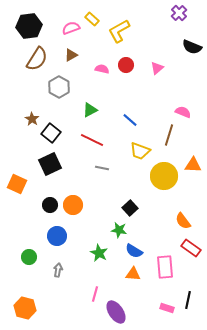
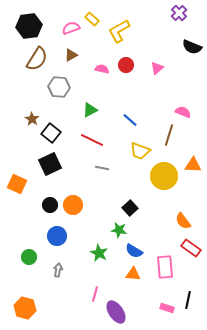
gray hexagon at (59, 87): rotated 25 degrees counterclockwise
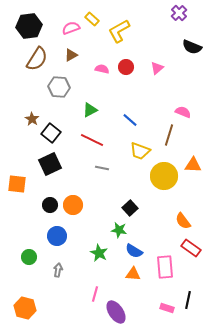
red circle at (126, 65): moved 2 px down
orange square at (17, 184): rotated 18 degrees counterclockwise
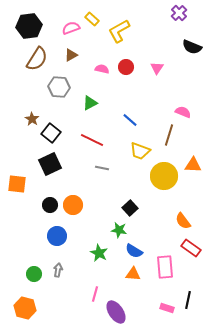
pink triangle at (157, 68): rotated 16 degrees counterclockwise
green triangle at (90, 110): moved 7 px up
green circle at (29, 257): moved 5 px right, 17 px down
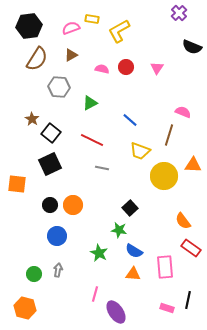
yellow rectangle at (92, 19): rotated 32 degrees counterclockwise
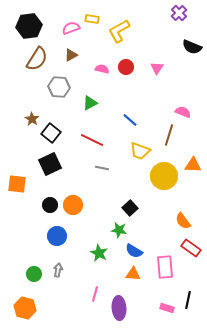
purple ellipse at (116, 312): moved 3 px right, 4 px up; rotated 30 degrees clockwise
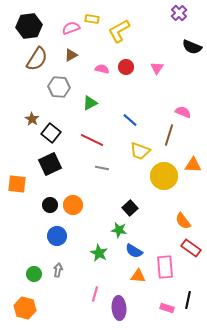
orange triangle at (133, 274): moved 5 px right, 2 px down
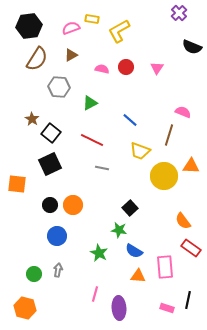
orange triangle at (193, 165): moved 2 px left, 1 px down
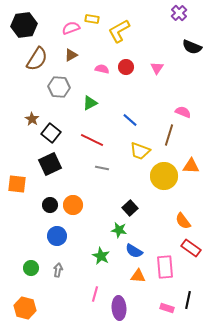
black hexagon at (29, 26): moved 5 px left, 1 px up
green star at (99, 253): moved 2 px right, 3 px down
green circle at (34, 274): moved 3 px left, 6 px up
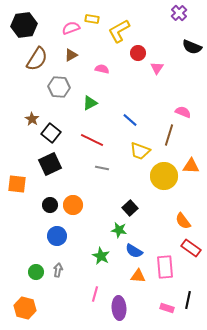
red circle at (126, 67): moved 12 px right, 14 px up
green circle at (31, 268): moved 5 px right, 4 px down
